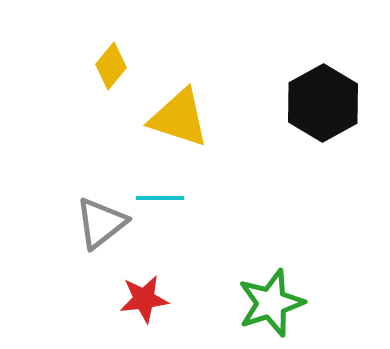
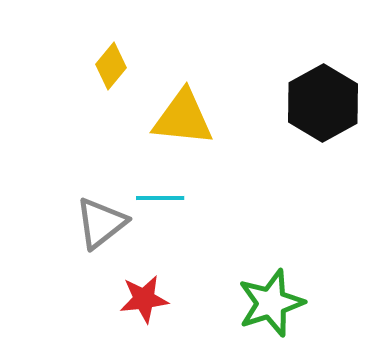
yellow triangle: moved 4 px right; rotated 12 degrees counterclockwise
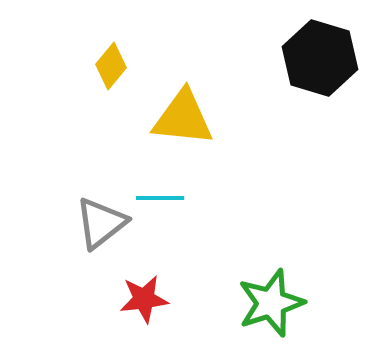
black hexagon: moved 3 px left, 45 px up; rotated 14 degrees counterclockwise
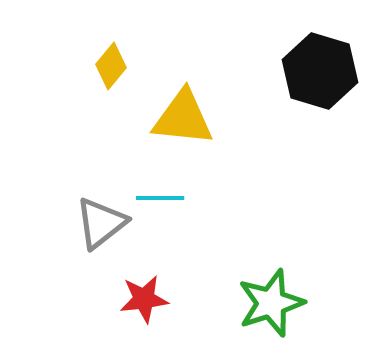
black hexagon: moved 13 px down
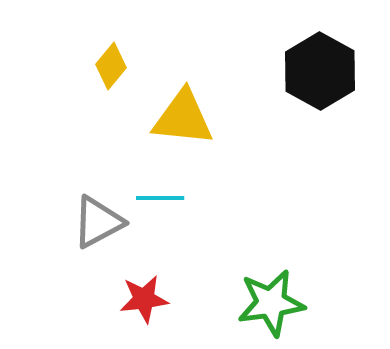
black hexagon: rotated 12 degrees clockwise
gray triangle: moved 3 px left, 1 px up; rotated 10 degrees clockwise
green star: rotated 10 degrees clockwise
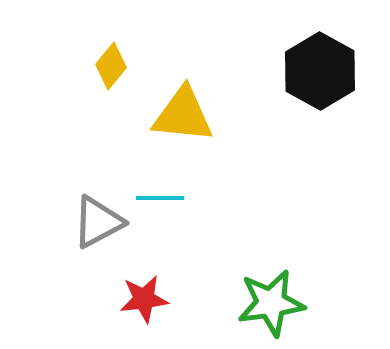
yellow triangle: moved 3 px up
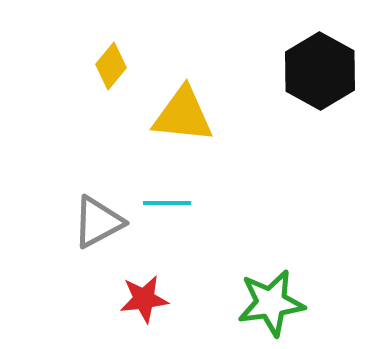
cyan line: moved 7 px right, 5 px down
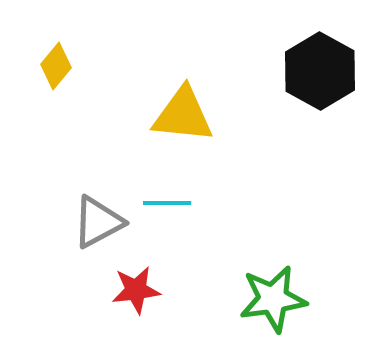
yellow diamond: moved 55 px left
red star: moved 8 px left, 9 px up
green star: moved 2 px right, 4 px up
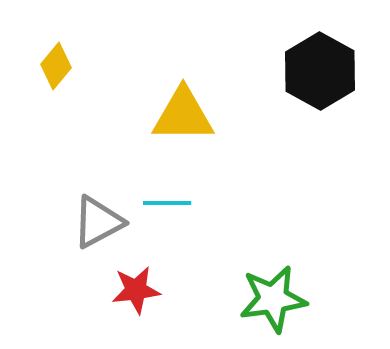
yellow triangle: rotated 6 degrees counterclockwise
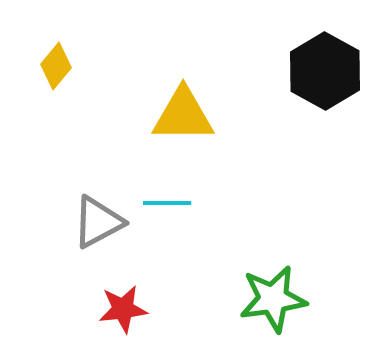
black hexagon: moved 5 px right
red star: moved 13 px left, 19 px down
